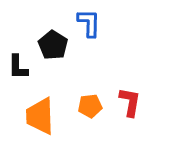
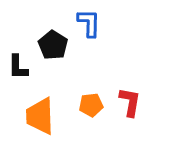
orange pentagon: moved 1 px right, 1 px up
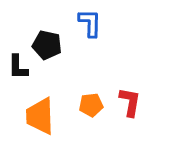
blue L-shape: moved 1 px right
black pentagon: moved 6 px left; rotated 20 degrees counterclockwise
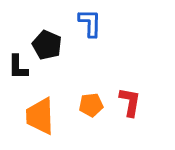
black pentagon: rotated 12 degrees clockwise
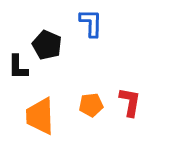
blue L-shape: moved 1 px right
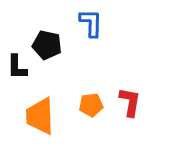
black pentagon: rotated 12 degrees counterclockwise
black L-shape: moved 1 px left
